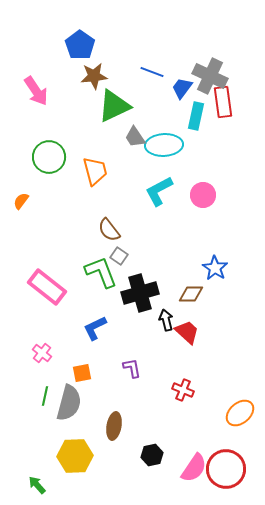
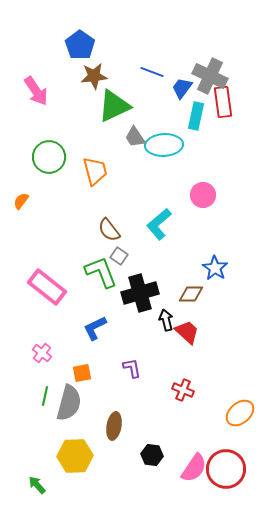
cyan L-shape: moved 33 px down; rotated 12 degrees counterclockwise
black hexagon: rotated 20 degrees clockwise
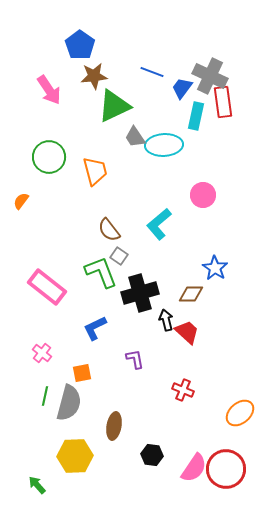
pink arrow: moved 13 px right, 1 px up
purple L-shape: moved 3 px right, 9 px up
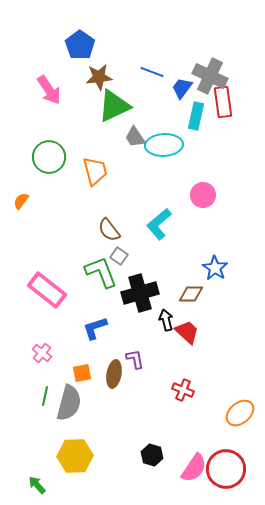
brown star: moved 5 px right, 1 px down
pink rectangle: moved 3 px down
blue L-shape: rotated 8 degrees clockwise
brown ellipse: moved 52 px up
black hexagon: rotated 10 degrees clockwise
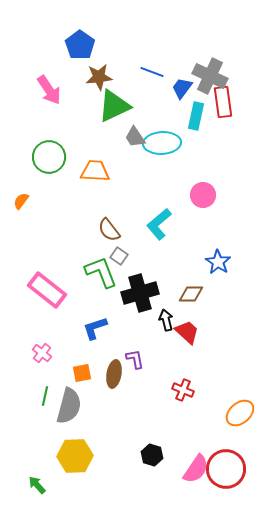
cyan ellipse: moved 2 px left, 2 px up
orange trapezoid: rotated 72 degrees counterclockwise
blue star: moved 3 px right, 6 px up
gray semicircle: moved 3 px down
pink semicircle: moved 2 px right, 1 px down
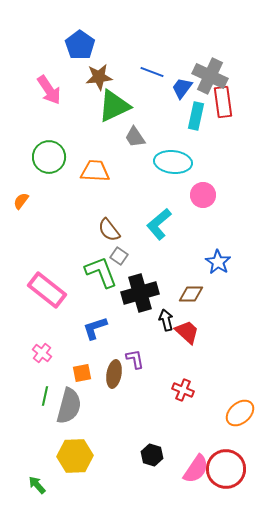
cyan ellipse: moved 11 px right, 19 px down; rotated 9 degrees clockwise
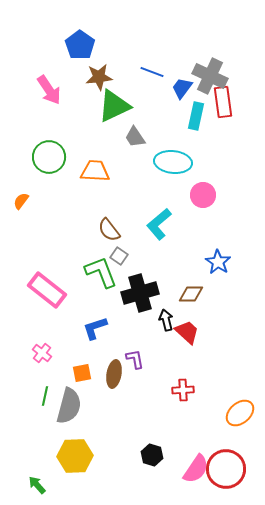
red cross: rotated 25 degrees counterclockwise
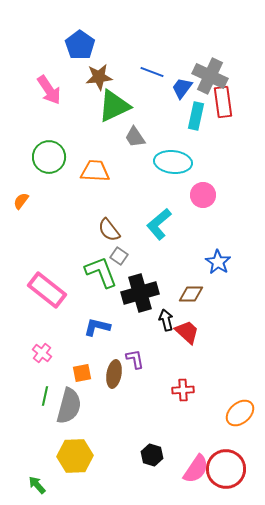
blue L-shape: moved 2 px right, 1 px up; rotated 32 degrees clockwise
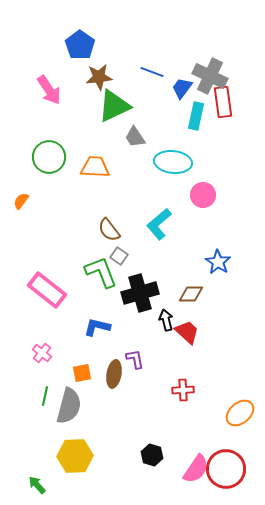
orange trapezoid: moved 4 px up
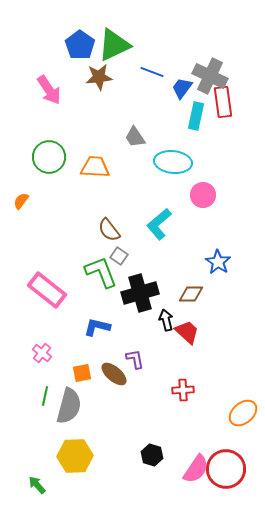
green triangle: moved 61 px up
brown ellipse: rotated 60 degrees counterclockwise
orange ellipse: moved 3 px right
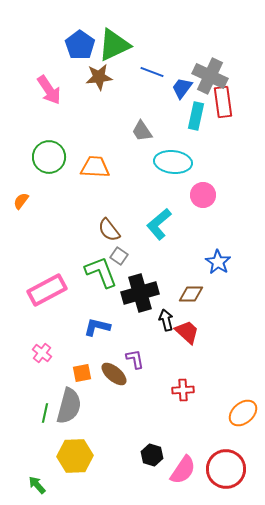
gray trapezoid: moved 7 px right, 6 px up
pink rectangle: rotated 66 degrees counterclockwise
green line: moved 17 px down
pink semicircle: moved 13 px left, 1 px down
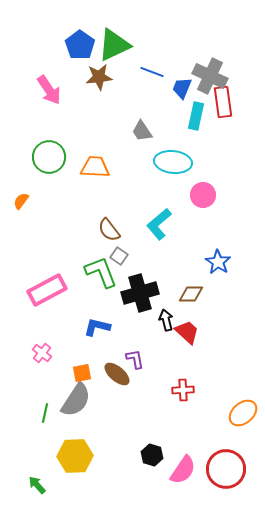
blue trapezoid: rotated 15 degrees counterclockwise
brown ellipse: moved 3 px right
gray semicircle: moved 7 px right, 6 px up; rotated 18 degrees clockwise
